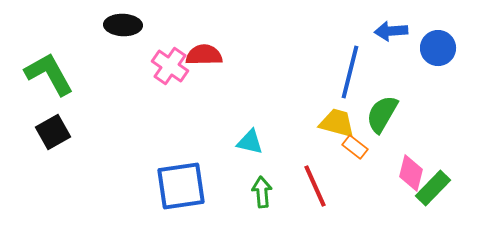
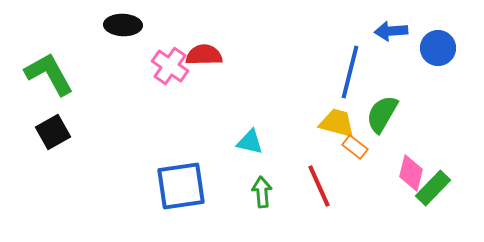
red line: moved 4 px right
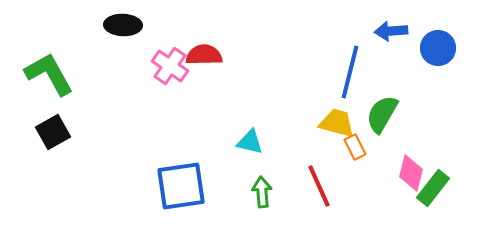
orange rectangle: rotated 25 degrees clockwise
green rectangle: rotated 6 degrees counterclockwise
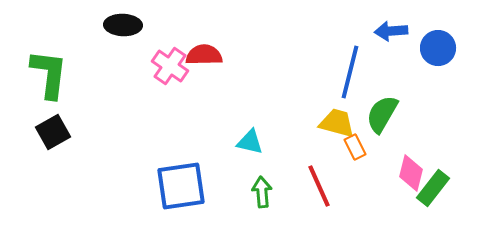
green L-shape: rotated 36 degrees clockwise
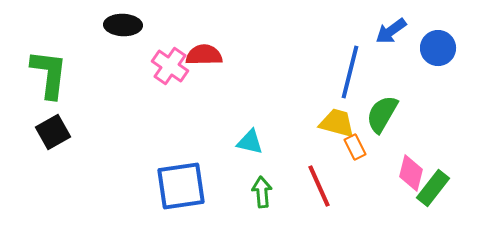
blue arrow: rotated 32 degrees counterclockwise
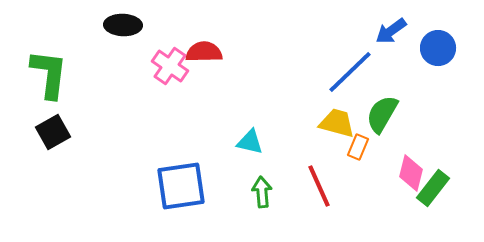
red semicircle: moved 3 px up
blue line: rotated 32 degrees clockwise
orange rectangle: moved 3 px right; rotated 50 degrees clockwise
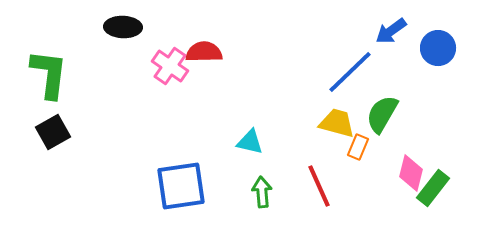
black ellipse: moved 2 px down
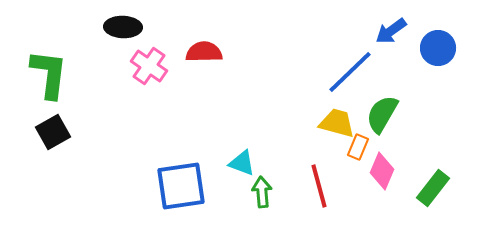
pink cross: moved 21 px left
cyan triangle: moved 8 px left, 21 px down; rotated 8 degrees clockwise
pink diamond: moved 29 px left, 2 px up; rotated 9 degrees clockwise
red line: rotated 9 degrees clockwise
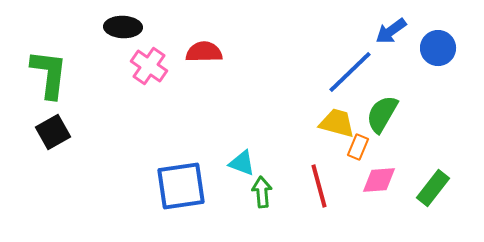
pink diamond: moved 3 px left, 9 px down; rotated 63 degrees clockwise
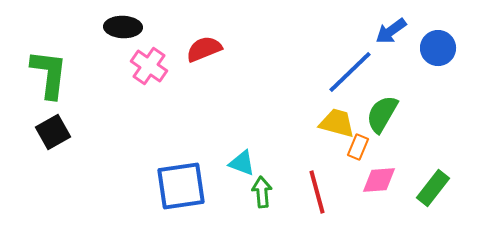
red semicircle: moved 3 px up; rotated 21 degrees counterclockwise
red line: moved 2 px left, 6 px down
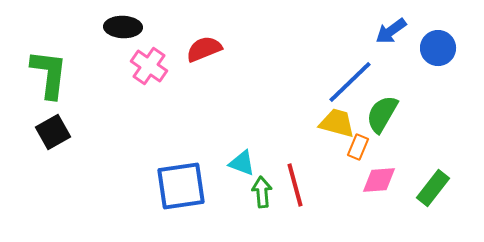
blue line: moved 10 px down
red line: moved 22 px left, 7 px up
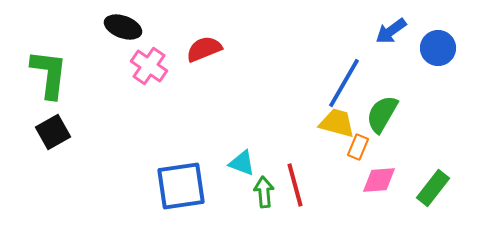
black ellipse: rotated 18 degrees clockwise
blue line: moved 6 px left, 1 px down; rotated 16 degrees counterclockwise
green arrow: moved 2 px right
